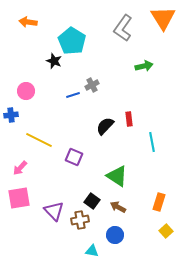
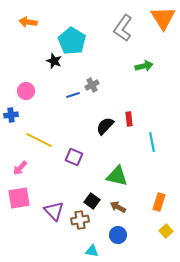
green triangle: rotated 20 degrees counterclockwise
blue circle: moved 3 px right
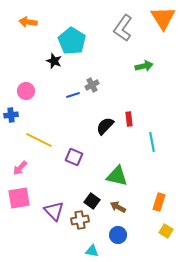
yellow square: rotated 16 degrees counterclockwise
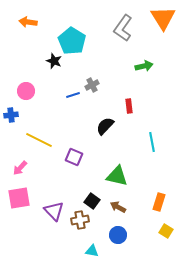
red rectangle: moved 13 px up
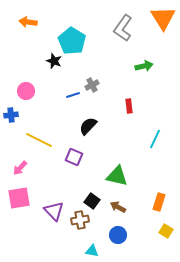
black semicircle: moved 17 px left
cyan line: moved 3 px right, 3 px up; rotated 36 degrees clockwise
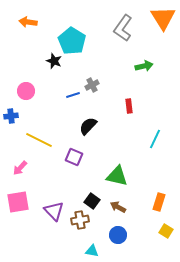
blue cross: moved 1 px down
pink square: moved 1 px left, 4 px down
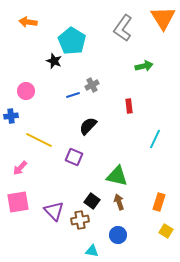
brown arrow: moved 1 px right, 5 px up; rotated 42 degrees clockwise
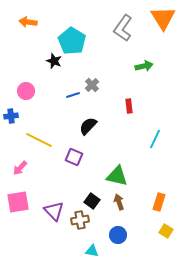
gray cross: rotated 16 degrees counterclockwise
